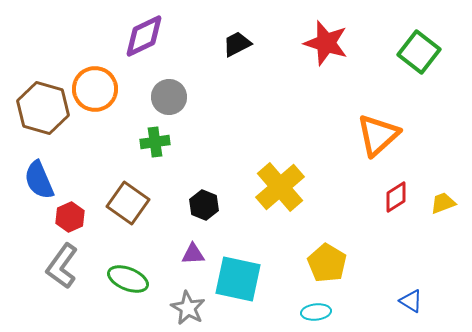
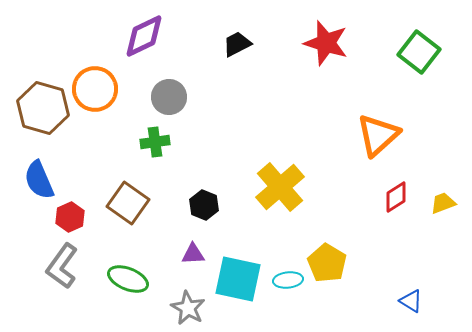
cyan ellipse: moved 28 px left, 32 px up
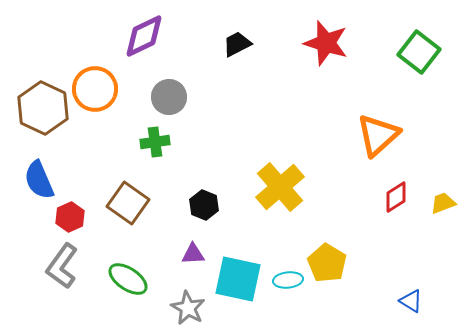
brown hexagon: rotated 9 degrees clockwise
green ellipse: rotated 12 degrees clockwise
